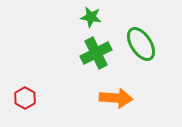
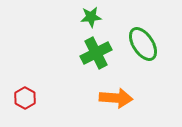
green star: rotated 15 degrees counterclockwise
green ellipse: moved 2 px right
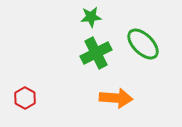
green ellipse: rotated 12 degrees counterclockwise
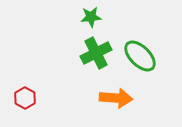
green ellipse: moved 3 px left, 12 px down
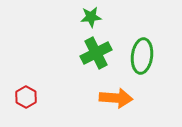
green ellipse: moved 2 px right; rotated 52 degrees clockwise
red hexagon: moved 1 px right, 1 px up
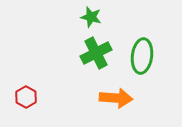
green star: rotated 20 degrees clockwise
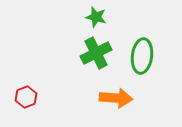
green star: moved 5 px right
red hexagon: rotated 10 degrees clockwise
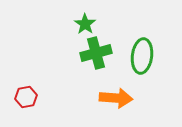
green star: moved 11 px left, 7 px down; rotated 20 degrees clockwise
green cross: rotated 12 degrees clockwise
red hexagon: rotated 10 degrees clockwise
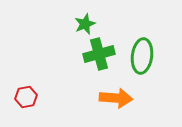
green star: rotated 15 degrees clockwise
green cross: moved 3 px right, 1 px down
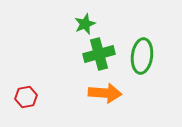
orange arrow: moved 11 px left, 5 px up
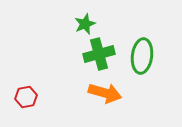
orange arrow: rotated 12 degrees clockwise
